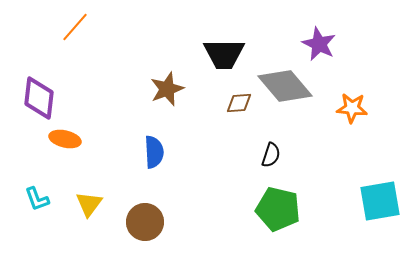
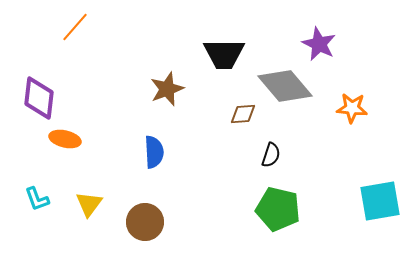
brown diamond: moved 4 px right, 11 px down
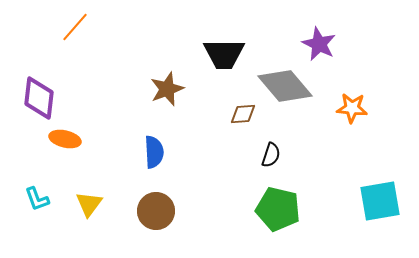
brown circle: moved 11 px right, 11 px up
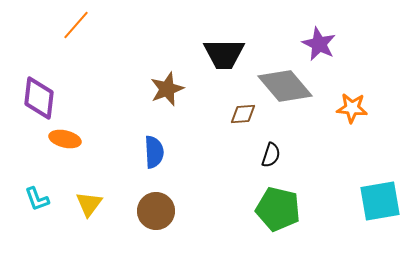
orange line: moved 1 px right, 2 px up
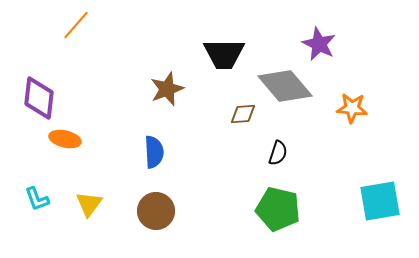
black semicircle: moved 7 px right, 2 px up
